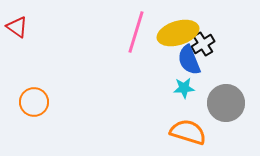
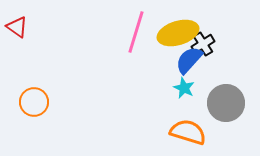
blue semicircle: rotated 64 degrees clockwise
cyan star: rotated 30 degrees clockwise
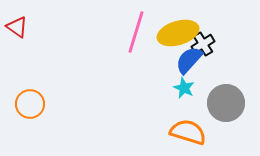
orange circle: moved 4 px left, 2 px down
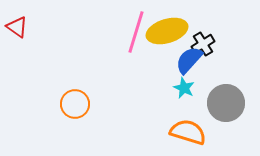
yellow ellipse: moved 11 px left, 2 px up
orange circle: moved 45 px right
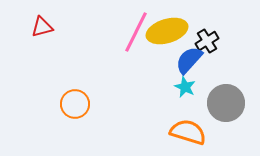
red triangle: moved 25 px right; rotated 50 degrees counterclockwise
pink line: rotated 9 degrees clockwise
black cross: moved 4 px right, 3 px up
cyan star: moved 1 px right, 1 px up
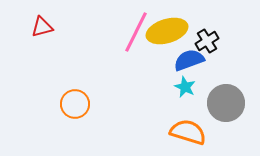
blue semicircle: rotated 28 degrees clockwise
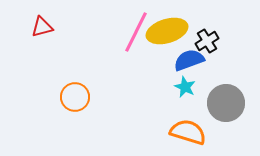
orange circle: moved 7 px up
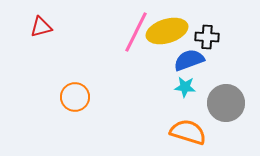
red triangle: moved 1 px left
black cross: moved 4 px up; rotated 35 degrees clockwise
cyan star: rotated 20 degrees counterclockwise
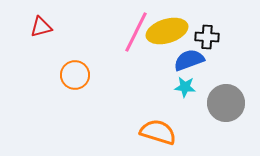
orange circle: moved 22 px up
orange semicircle: moved 30 px left
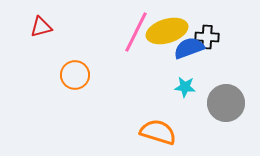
blue semicircle: moved 12 px up
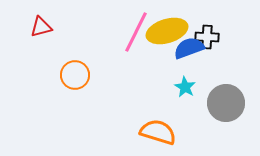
cyan star: rotated 25 degrees clockwise
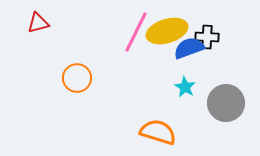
red triangle: moved 3 px left, 4 px up
orange circle: moved 2 px right, 3 px down
